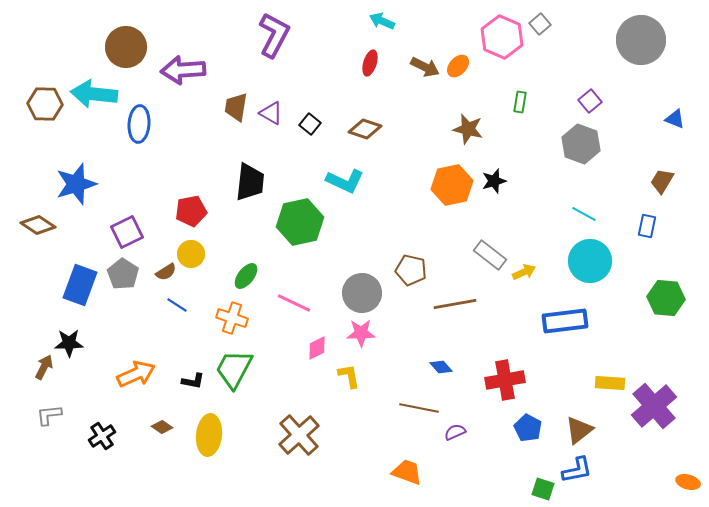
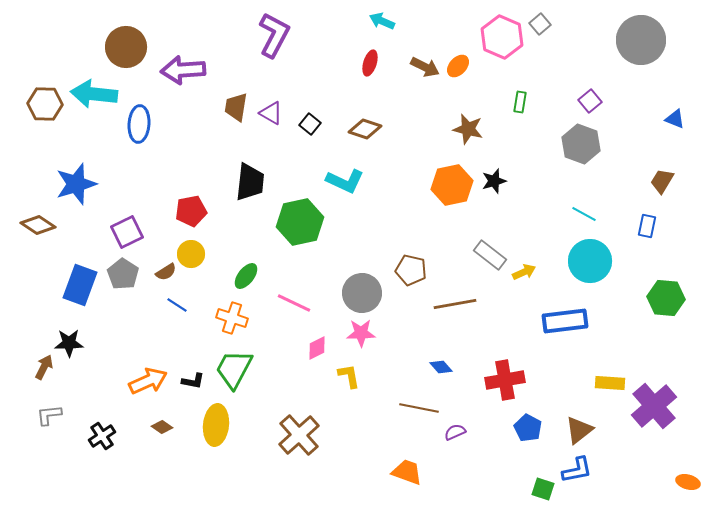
orange arrow at (136, 374): moved 12 px right, 7 px down
yellow ellipse at (209, 435): moved 7 px right, 10 px up
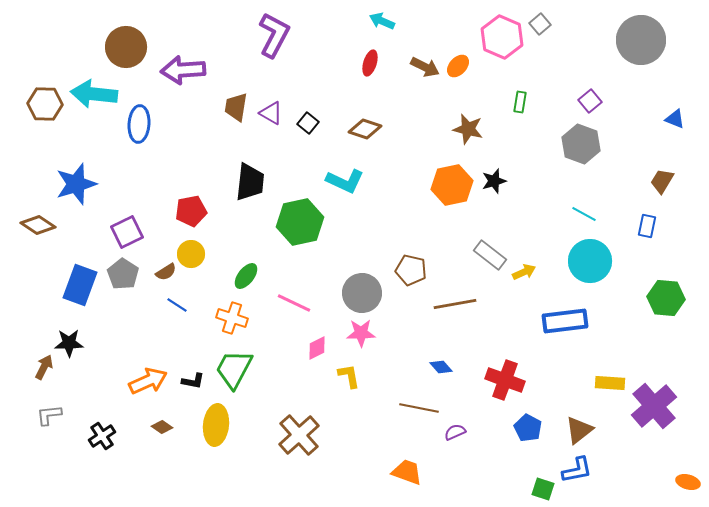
black square at (310, 124): moved 2 px left, 1 px up
red cross at (505, 380): rotated 30 degrees clockwise
